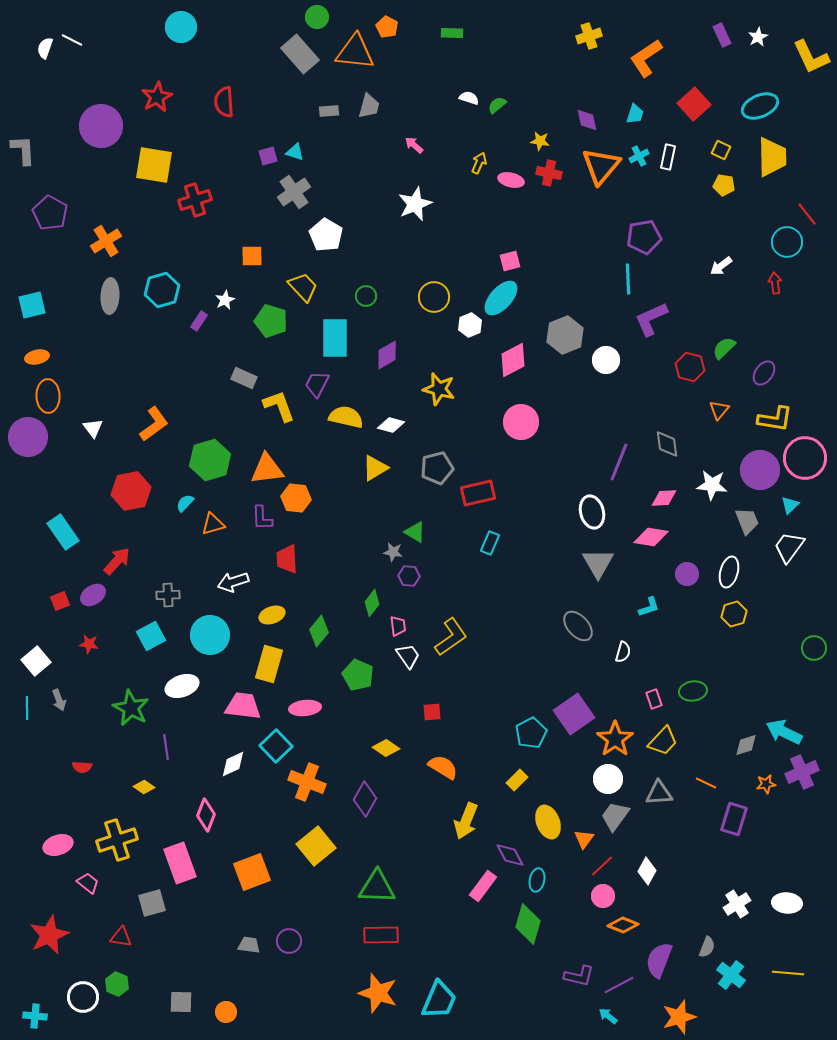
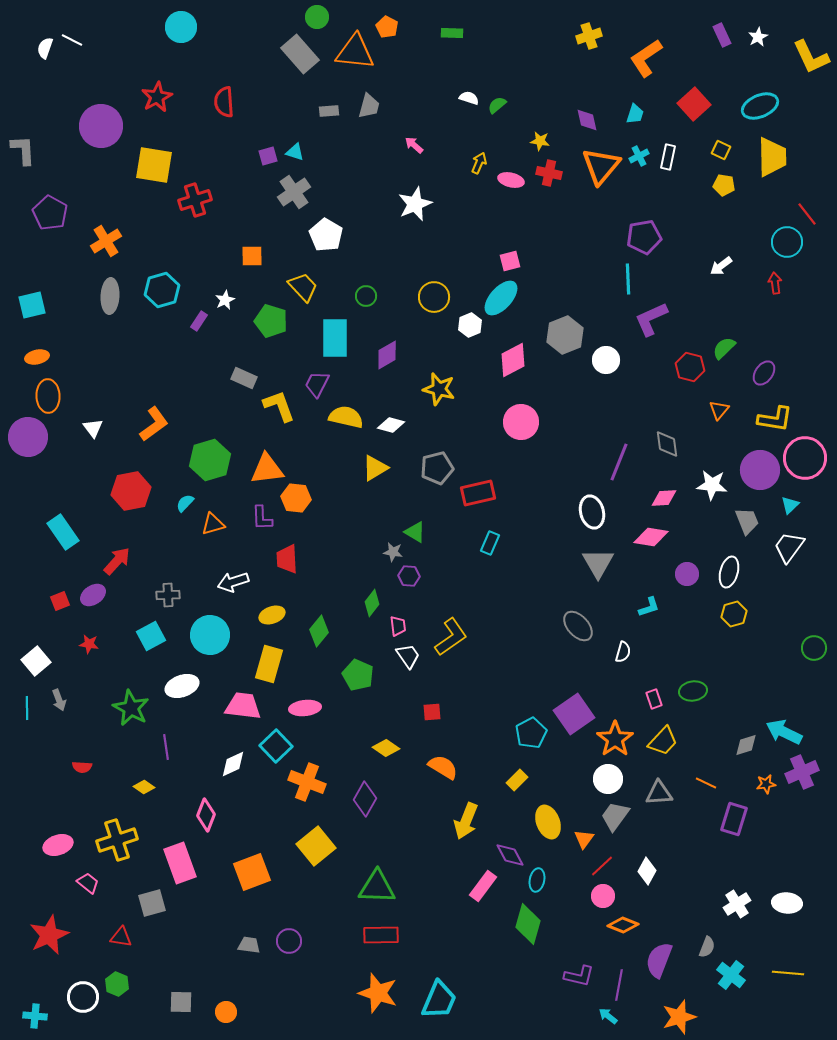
purple line at (619, 985): rotated 52 degrees counterclockwise
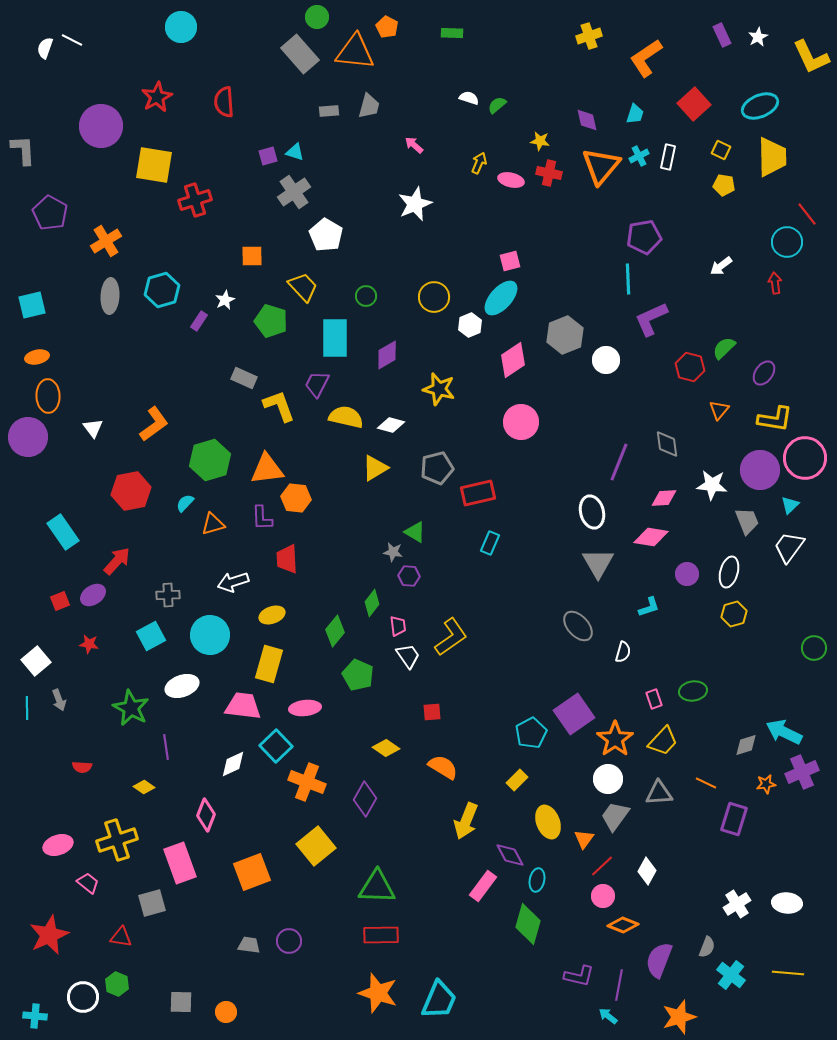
pink diamond at (513, 360): rotated 6 degrees counterclockwise
green diamond at (319, 631): moved 16 px right
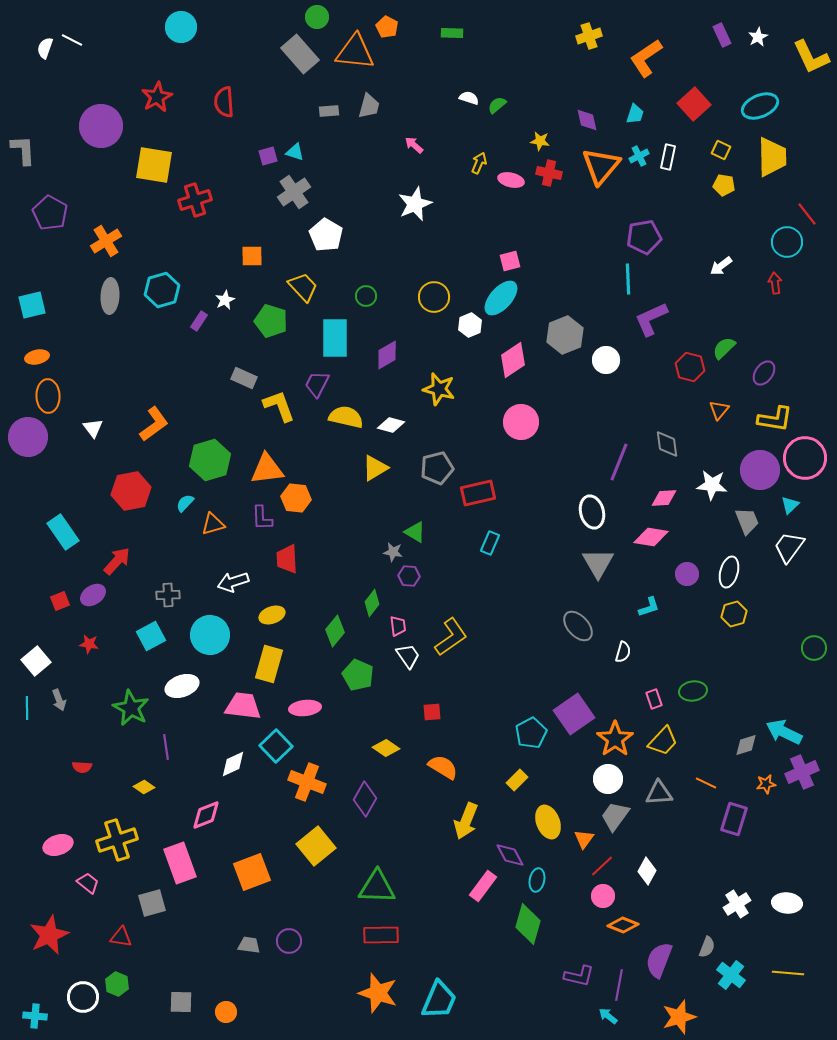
pink diamond at (206, 815): rotated 48 degrees clockwise
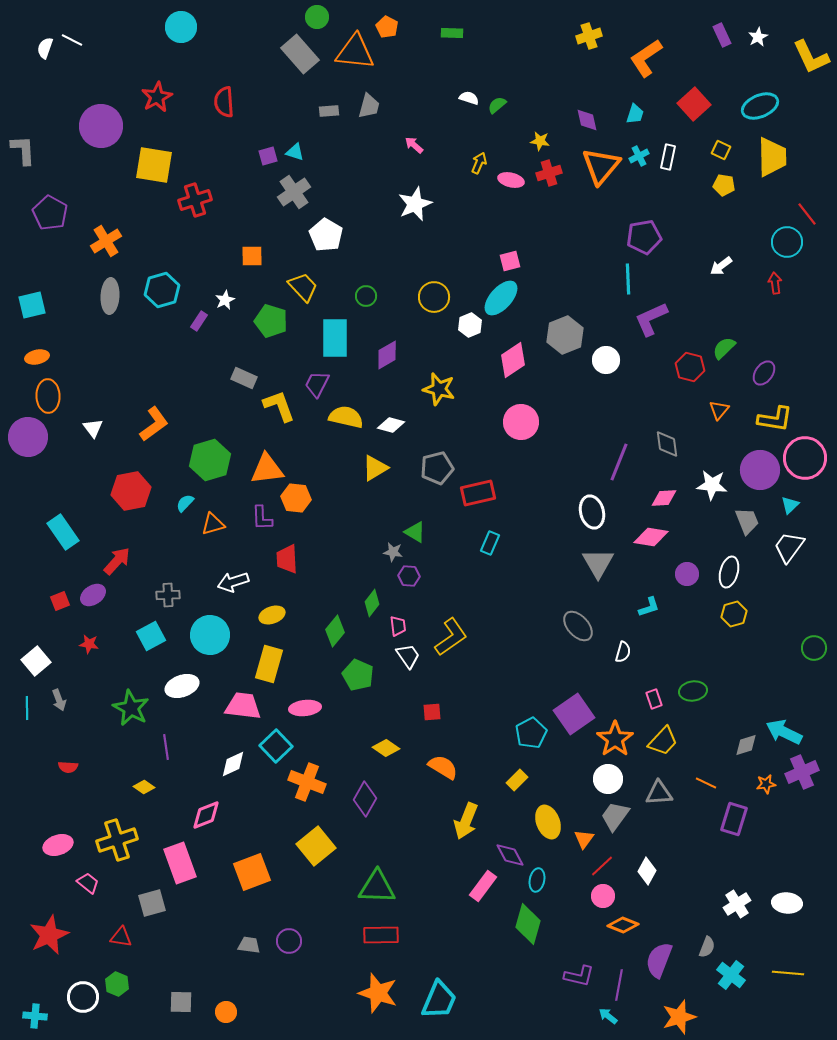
red cross at (549, 173): rotated 30 degrees counterclockwise
red semicircle at (82, 767): moved 14 px left
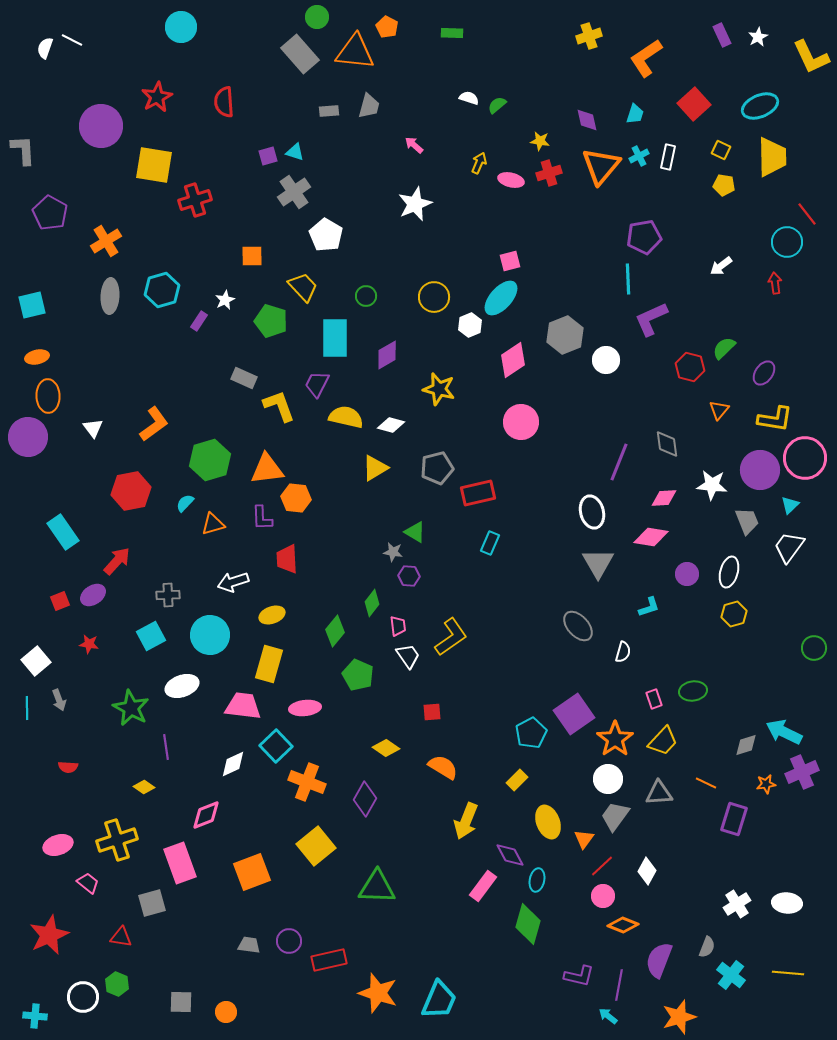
red rectangle at (381, 935): moved 52 px left, 25 px down; rotated 12 degrees counterclockwise
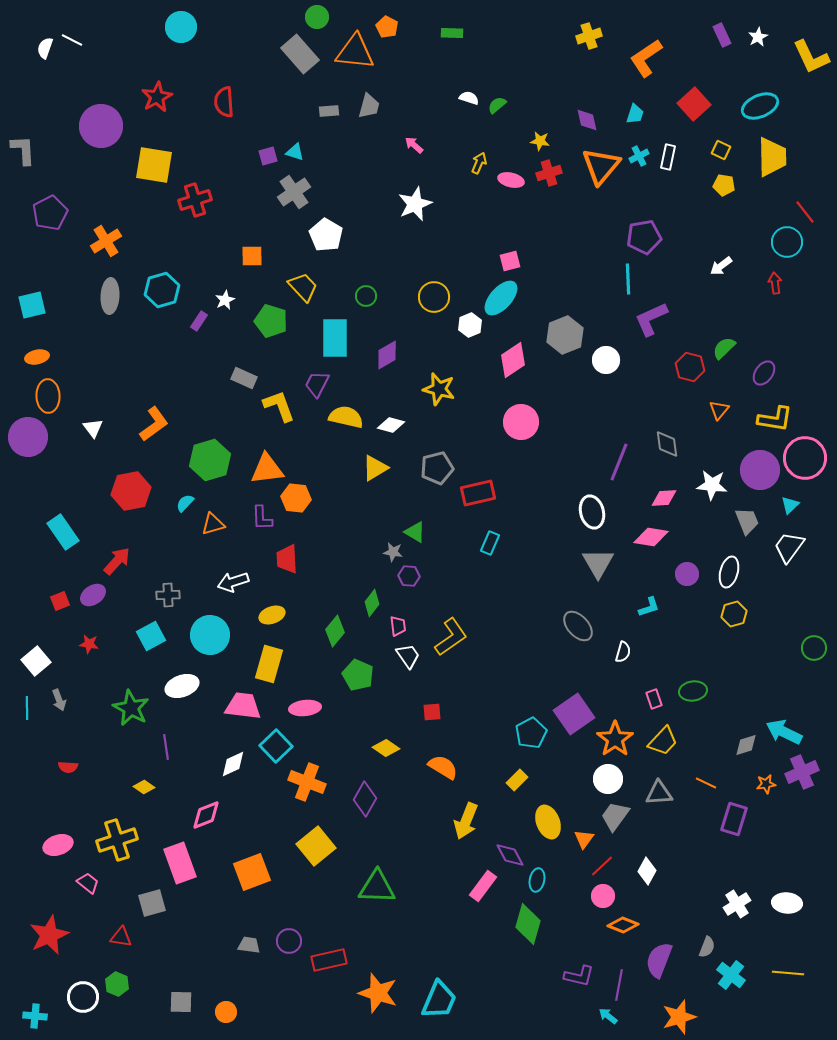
purple pentagon at (50, 213): rotated 16 degrees clockwise
red line at (807, 214): moved 2 px left, 2 px up
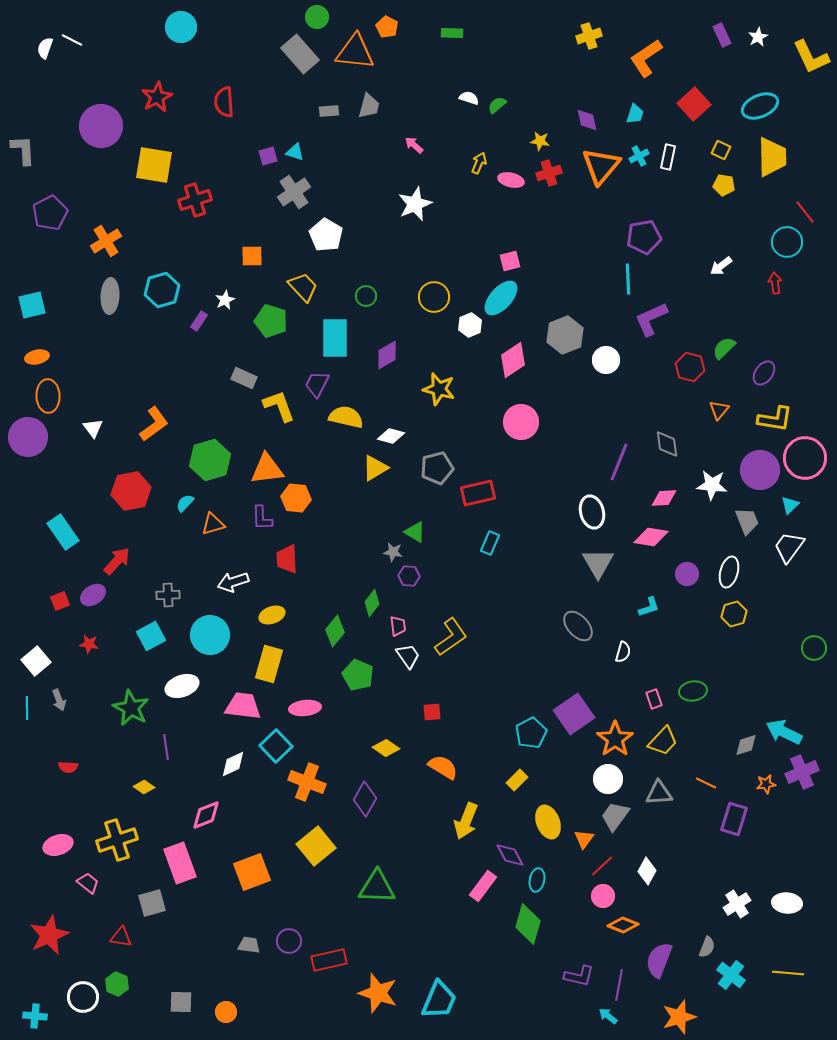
white diamond at (391, 425): moved 11 px down
